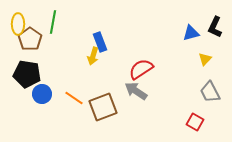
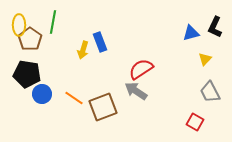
yellow ellipse: moved 1 px right, 1 px down
yellow arrow: moved 10 px left, 6 px up
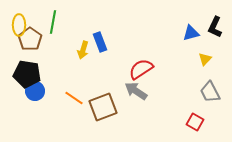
blue circle: moved 7 px left, 3 px up
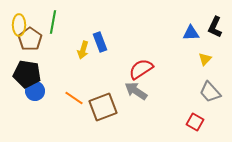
blue triangle: rotated 12 degrees clockwise
gray trapezoid: rotated 15 degrees counterclockwise
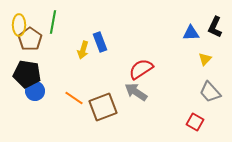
gray arrow: moved 1 px down
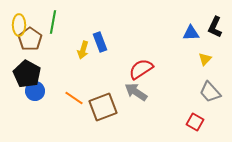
black pentagon: rotated 20 degrees clockwise
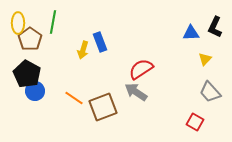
yellow ellipse: moved 1 px left, 2 px up
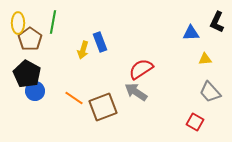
black L-shape: moved 2 px right, 5 px up
yellow triangle: rotated 40 degrees clockwise
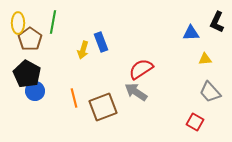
blue rectangle: moved 1 px right
orange line: rotated 42 degrees clockwise
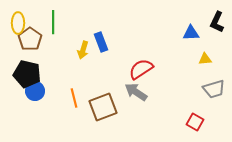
green line: rotated 10 degrees counterclockwise
black pentagon: rotated 16 degrees counterclockwise
gray trapezoid: moved 4 px right, 3 px up; rotated 65 degrees counterclockwise
